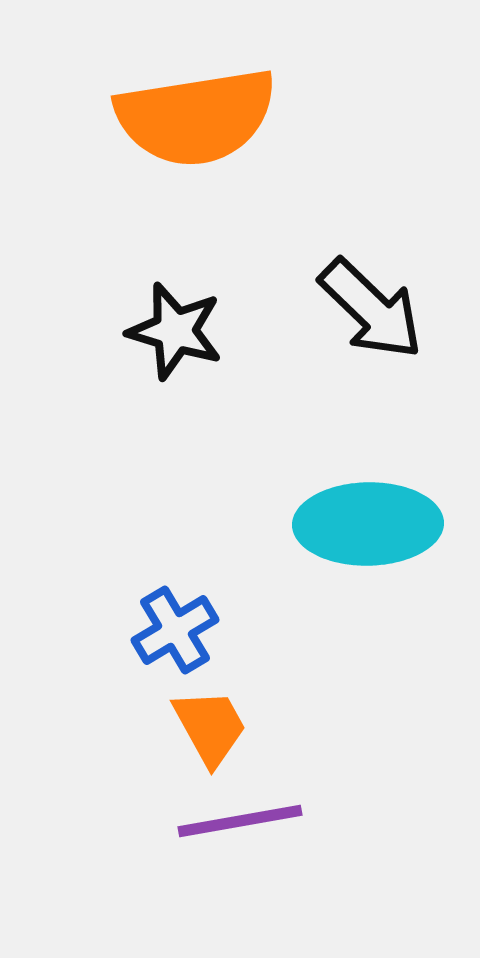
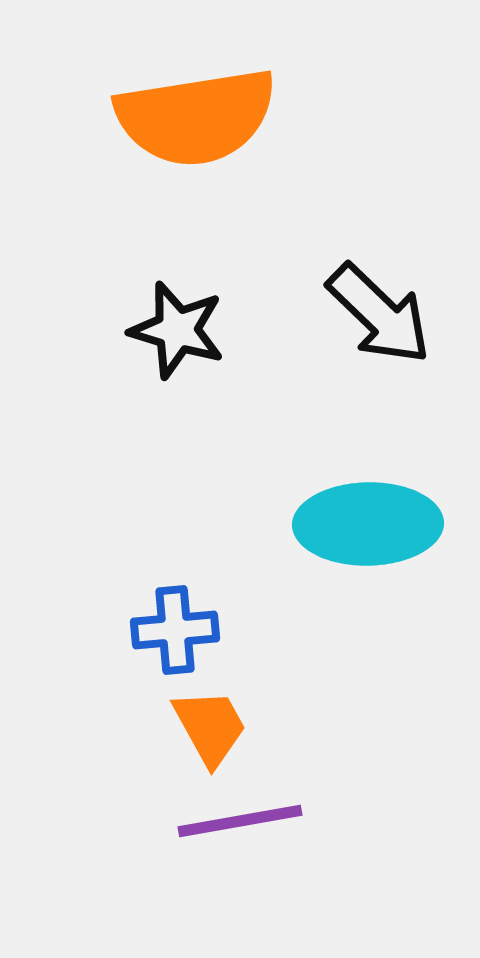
black arrow: moved 8 px right, 5 px down
black star: moved 2 px right, 1 px up
blue cross: rotated 26 degrees clockwise
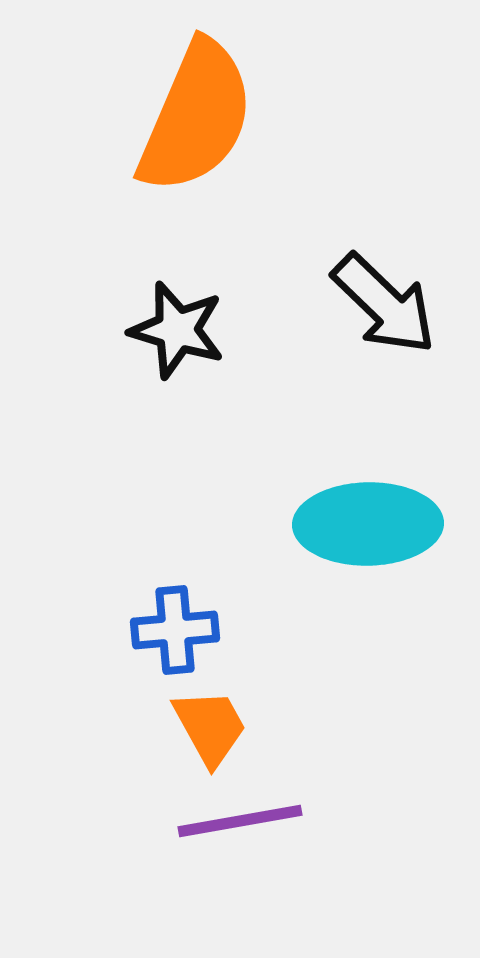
orange semicircle: rotated 58 degrees counterclockwise
black arrow: moved 5 px right, 10 px up
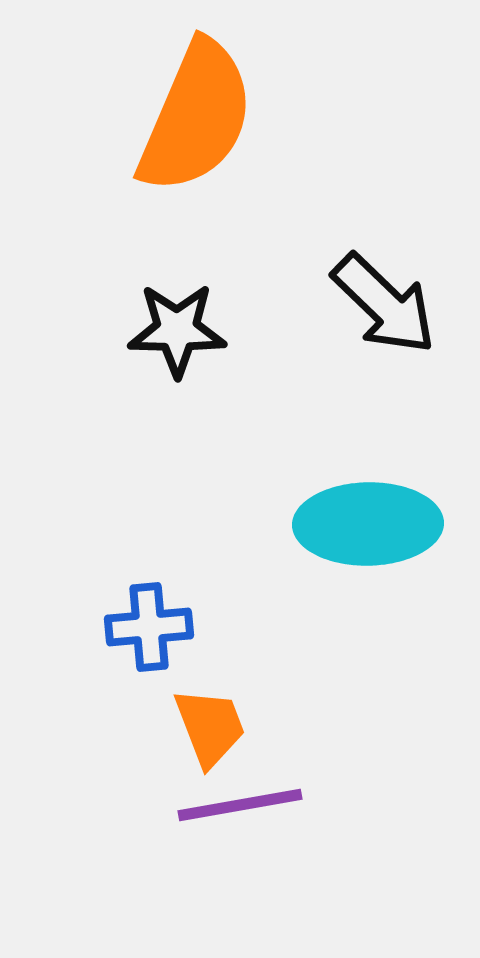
black star: rotated 16 degrees counterclockwise
blue cross: moved 26 px left, 3 px up
orange trapezoid: rotated 8 degrees clockwise
purple line: moved 16 px up
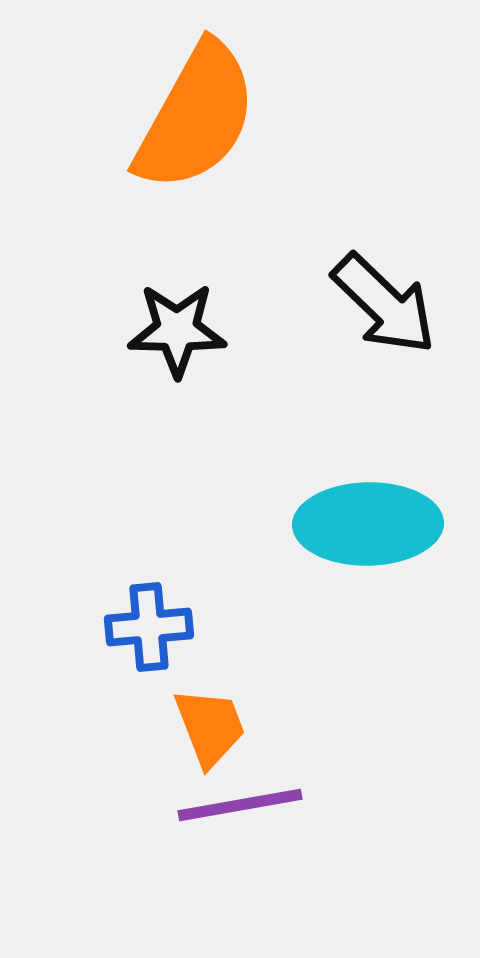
orange semicircle: rotated 6 degrees clockwise
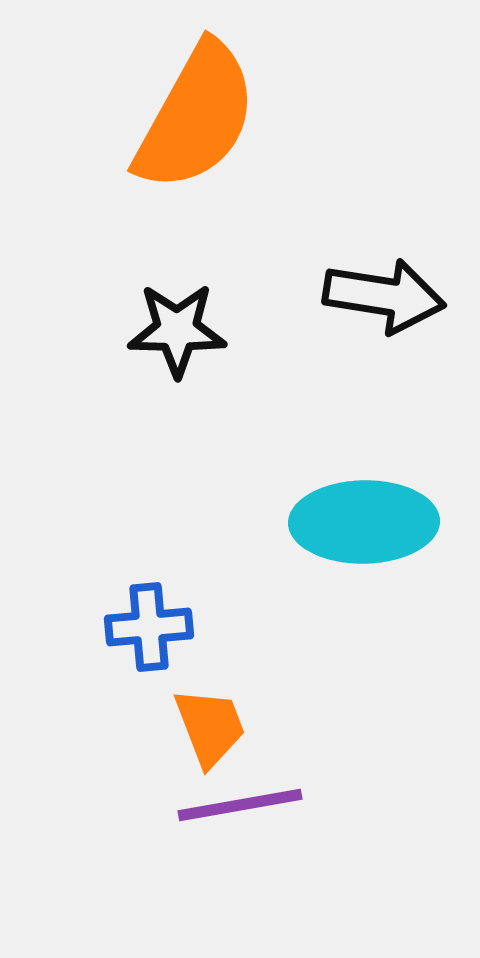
black arrow: moved 8 px up; rotated 35 degrees counterclockwise
cyan ellipse: moved 4 px left, 2 px up
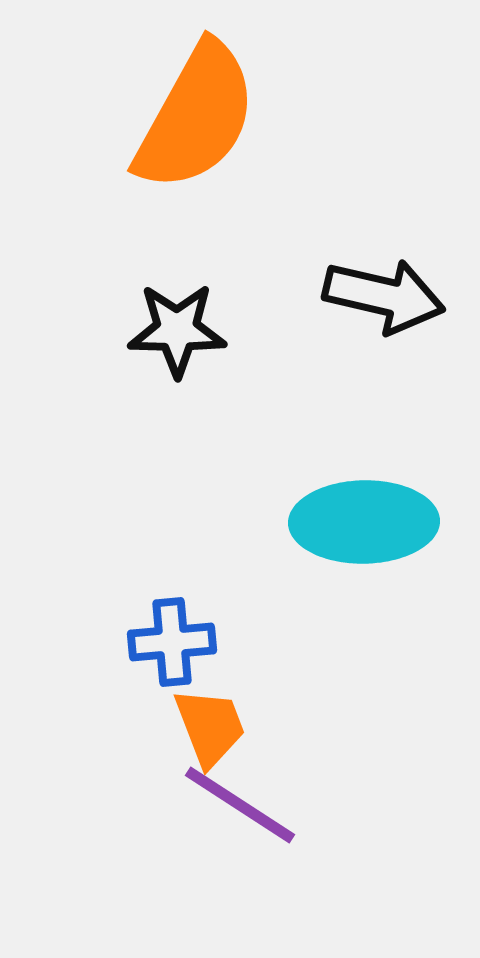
black arrow: rotated 4 degrees clockwise
blue cross: moved 23 px right, 15 px down
purple line: rotated 43 degrees clockwise
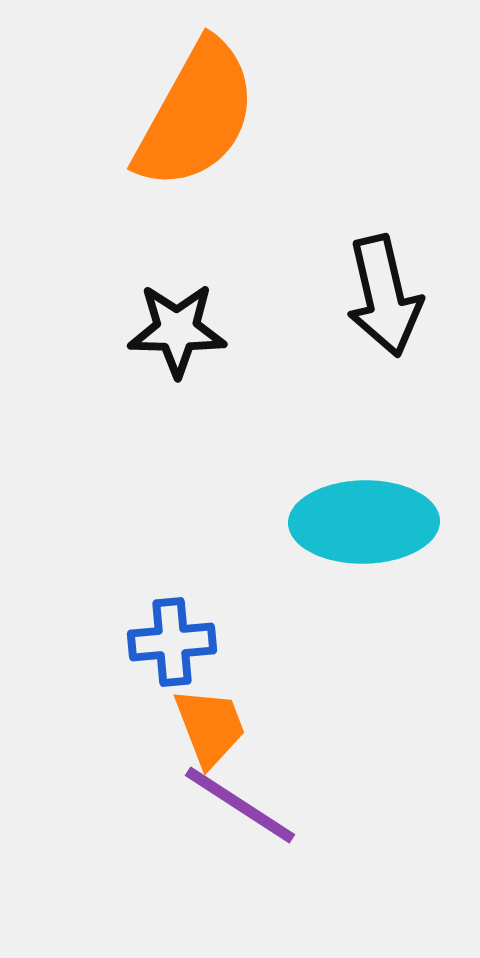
orange semicircle: moved 2 px up
black arrow: rotated 64 degrees clockwise
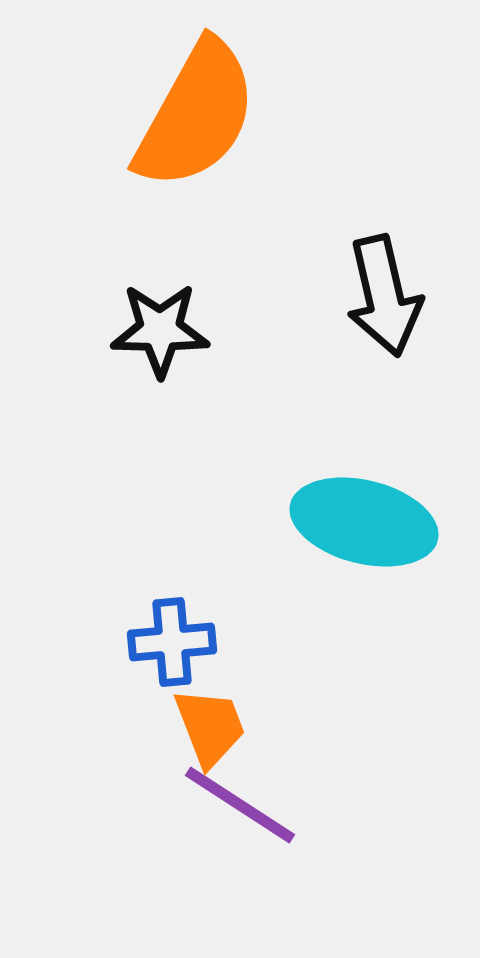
black star: moved 17 px left
cyan ellipse: rotated 15 degrees clockwise
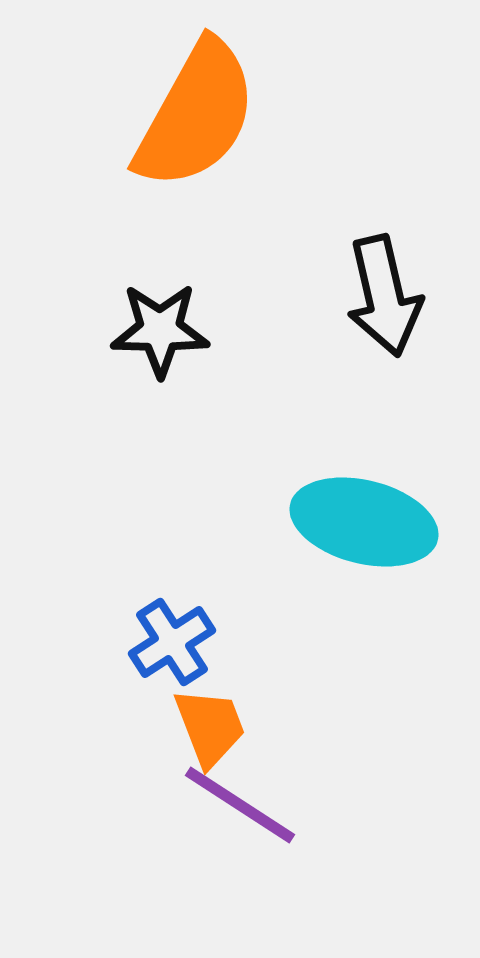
blue cross: rotated 28 degrees counterclockwise
